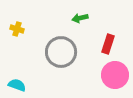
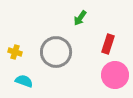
green arrow: rotated 42 degrees counterclockwise
yellow cross: moved 2 px left, 23 px down
gray circle: moved 5 px left
cyan semicircle: moved 7 px right, 4 px up
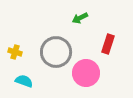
green arrow: rotated 28 degrees clockwise
pink circle: moved 29 px left, 2 px up
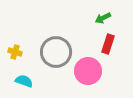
green arrow: moved 23 px right
pink circle: moved 2 px right, 2 px up
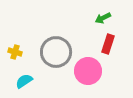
cyan semicircle: rotated 54 degrees counterclockwise
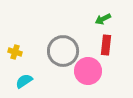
green arrow: moved 1 px down
red rectangle: moved 2 px left, 1 px down; rotated 12 degrees counterclockwise
gray circle: moved 7 px right, 1 px up
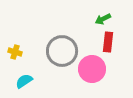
red rectangle: moved 2 px right, 3 px up
gray circle: moved 1 px left
pink circle: moved 4 px right, 2 px up
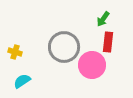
green arrow: rotated 28 degrees counterclockwise
gray circle: moved 2 px right, 4 px up
pink circle: moved 4 px up
cyan semicircle: moved 2 px left
